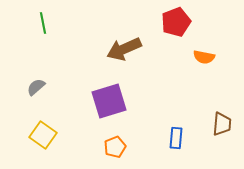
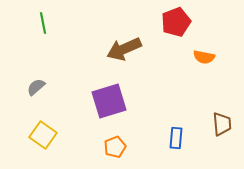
brown trapezoid: rotated 10 degrees counterclockwise
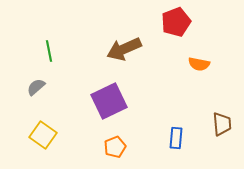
green line: moved 6 px right, 28 px down
orange semicircle: moved 5 px left, 7 px down
purple square: rotated 9 degrees counterclockwise
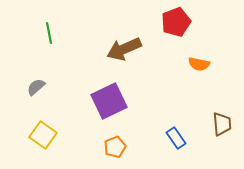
green line: moved 18 px up
blue rectangle: rotated 40 degrees counterclockwise
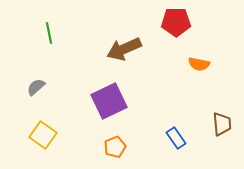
red pentagon: rotated 20 degrees clockwise
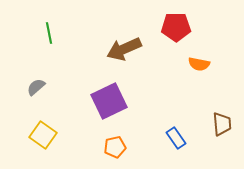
red pentagon: moved 5 px down
orange pentagon: rotated 10 degrees clockwise
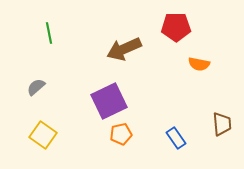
orange pentagon: moved 6 px right, 13 px up
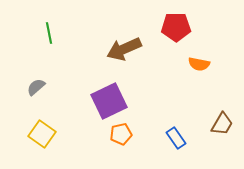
brown trapezoid: rotated 35 degrees clockwise
yellow square: moved 1 px left, 1 px up
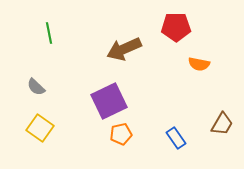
gray semicircle: rotated 96 degrees counterclockwise
yellow square: moved 2 px left, 6 px up
